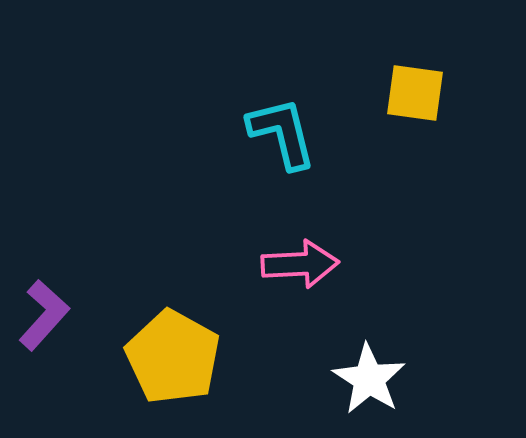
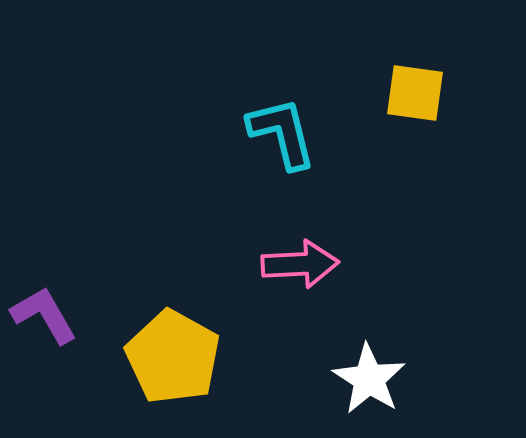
purple L-shape: rotated 72 degrees counterclockwise
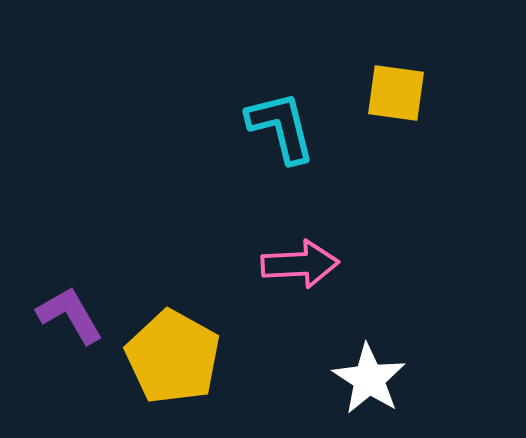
yellow square: moved 19 px left
cyan L-shape: moved 1 px left, 6 px up
purple L-shape: moved 26 px right
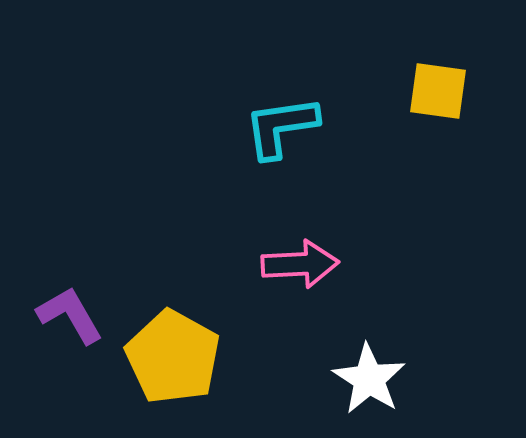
yellow square: moved 42 px right, 2 px up
cyan L-shape: rotated 84 degrees counterclockwise
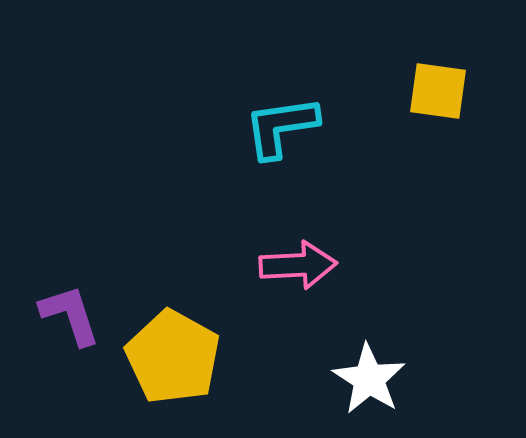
pink arrow: moved 2 px left, 1 px down
purple L-shape: rotated 12 degrees clockwise
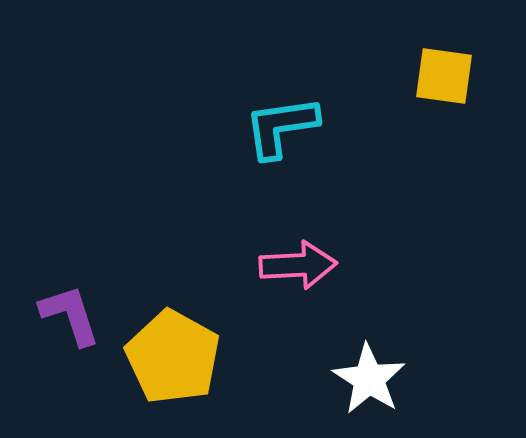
yellow square: moved 6 px right, 15 px up
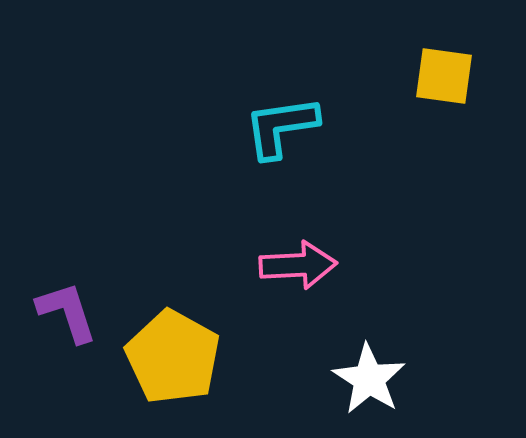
purple L-shape: moved 3 px left, 3 px up
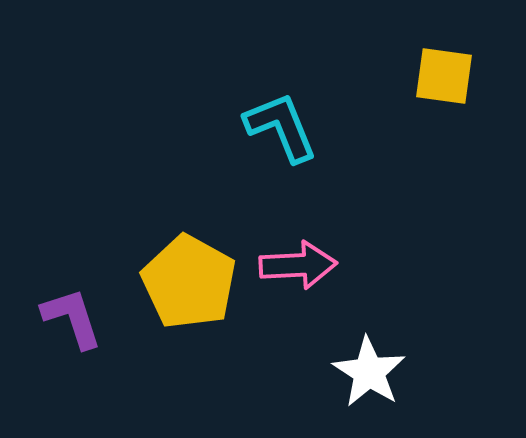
cyan L-shape: rotated 76 degrees clockwise
purple L-shape: moved 5 px right, 6 px down
yellow pentagon: moved 16 px right, 75 px up
white star: moved 7 px up
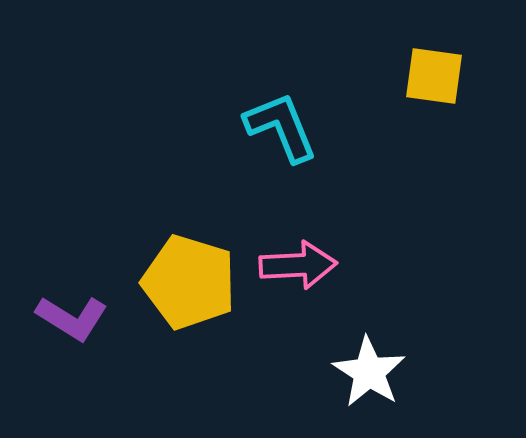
yellow square: moved 10 px left
yellow pentagon: rotated 12 degrees counterclockwise
purple L-shape: rotated 140 degrees clockwise
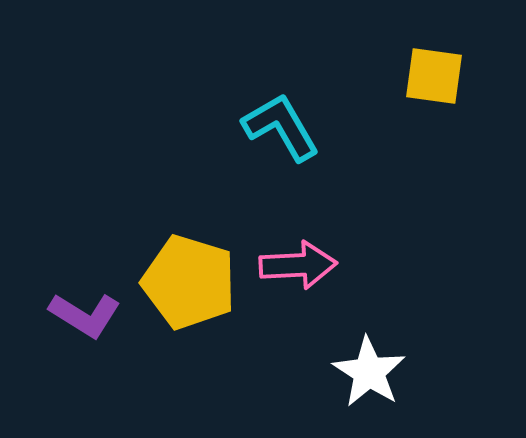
cyan L-shape: rotated 8 degrees counterclockwise
purple L-shape: moved 13 px right, 3 px up
